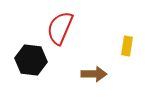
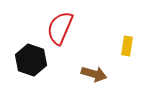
black hexagon: rotated 12 degrees clockwise
brown arrow: rotated 15 degrees clockwise
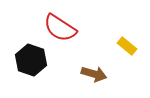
red semicircle: rotated 80 degrees counterclockwise
yellow rectangle: rotated 60 degrees counterclockwise
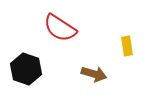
yellow rectangle: rotated 42 degrees clockwise
black hexagon: moved 5 px left, 9 px down
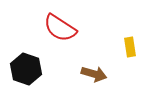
yellow rectangle: moved 3 px right, 1 px down
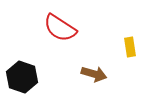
black hexagon: moved 4 px left, 8 px down
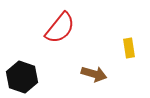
red semicircle: rotated 84 degrees counterclockwise
yellow rectangle: moved 1 px left, 1 px down
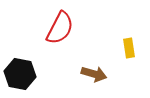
red semicircle: rotated 12 degrees counterclockwise
black hexagon: moved 2 px left, 3 px up; rotated 8 degrees counterclockwise
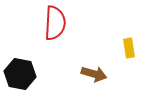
red semicircle: moved 5 px left, 5 px up; rotated 24 degrees counterclockwise
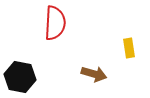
black hexagon: moved 3 px down
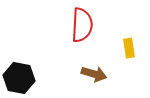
red semicircle: moved 27 px right, 2 px down
black hexagon: moved 1 px left, 1 px down
